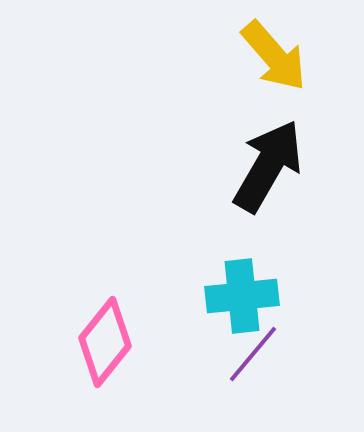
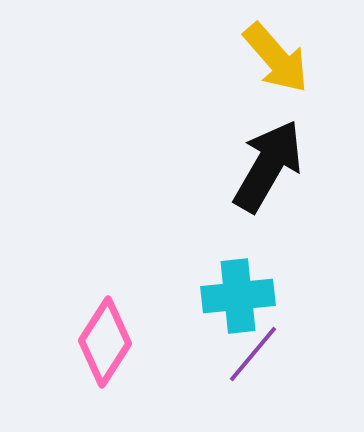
yellow arrow: moved 2 px right, 2 px down
cyan cross: moved 4 px left
pink diamond: rotated 6 degrees counterclockwise
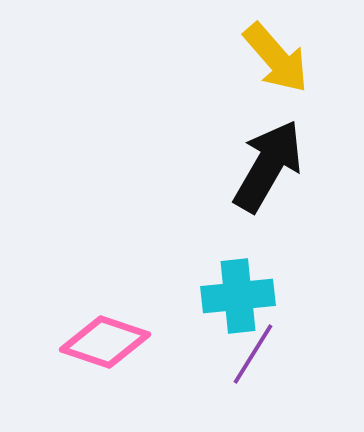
pink diamond: rotated 76 degrees clockwise
purple line: rotated 8 degrees counterclockwise
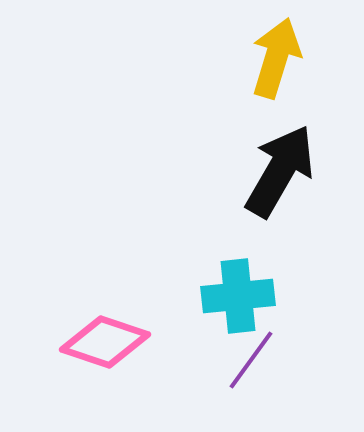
yellow arrow: rotated 122 degrees counterclockwise
black arrow: moved 12 px right, 5 px down
purple line: moved 2 px left, 6 px down; rotated 4 degrees clockwise
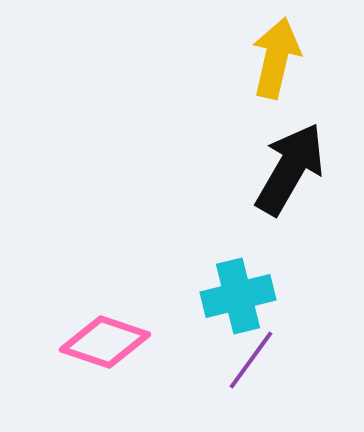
yellow arrow: rotated 4 degrees counterclockwise
black arrow: moved 10 px right, 2 px up
cyan cross: rotated 8 degrees counterclockwise
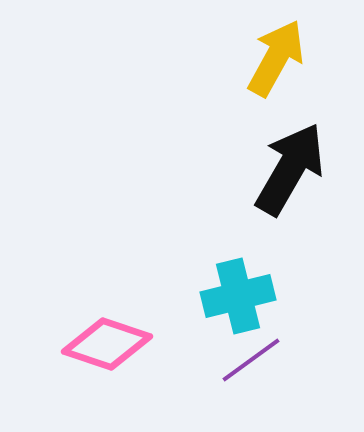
yellow arrow: rotated 16 degrees clockwise
pink diamond: moved 2 px right, 2 px down
purple line: rotated 18 degrees clockwise
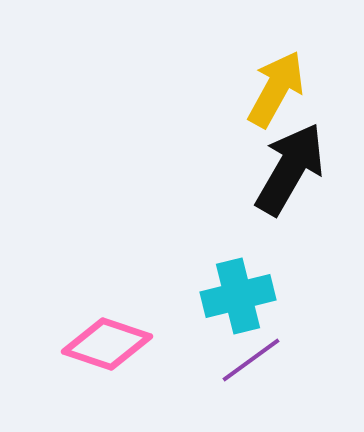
yellow arrow: moved 31 px down
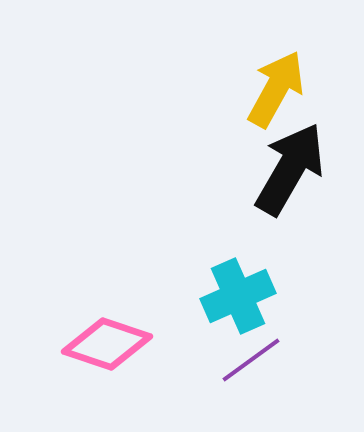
cyan cross: rotated 10 degrees counterclockwise
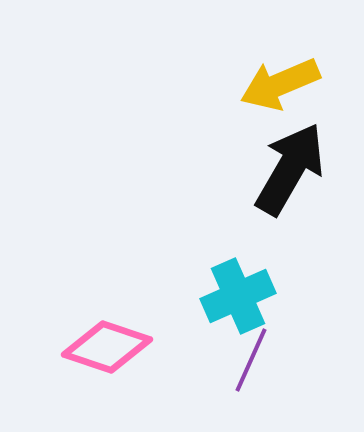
yellow arrow: moved 4 px right, 5 px up; rotated 142 degrees counterclockwise
pink diamond: moved 3 px down
purple line: rotated 30 degrees counterclockwise
